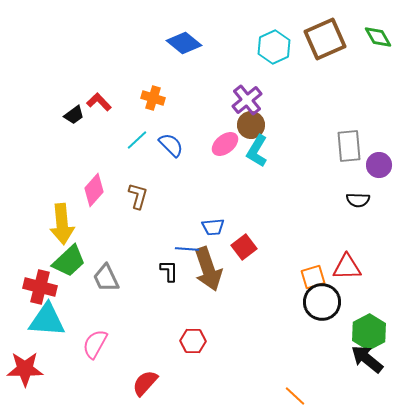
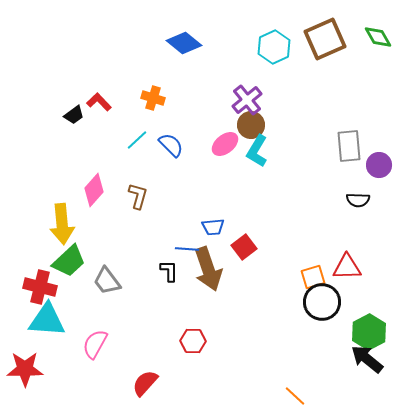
gray trapezoid: moved 1 px right, 3 px down; rotated 12 degrees counterclockwise
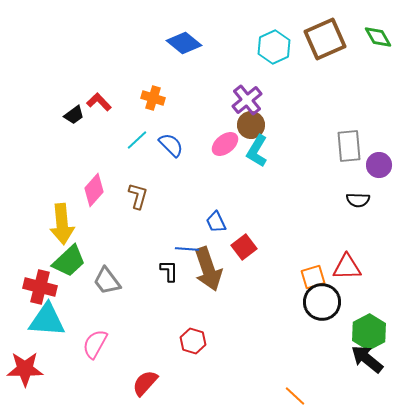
blue trapezoid: moved 3 px right, 5 px up; rotated 70 degrees clockwise
red hexagon: rotated 15 degrees clockwise
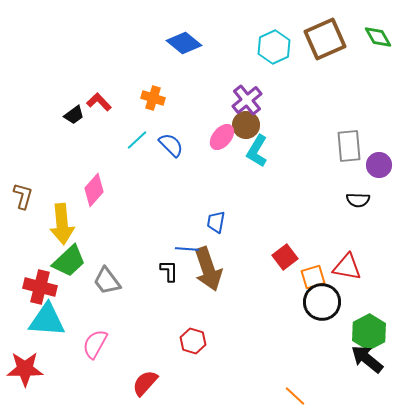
brown circle: moved 5 px left
pink ellipse: moved 3 px left, 7 px up; rotated 12 degrees counterclockwise
brown L-shape: moved 115 px left
blue trapezoid: rotated 35 degrees clockwise
red square: moved 41 px right, 10 px down
red triangle: rotated 12 degrees clockwise
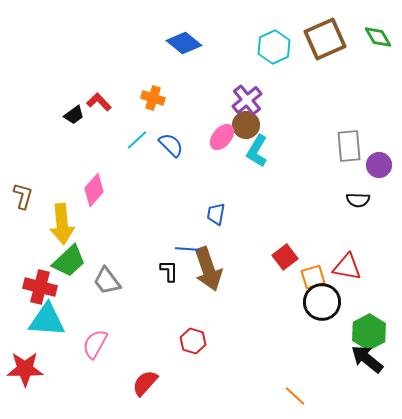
blue trapezoid: moved 8 px up
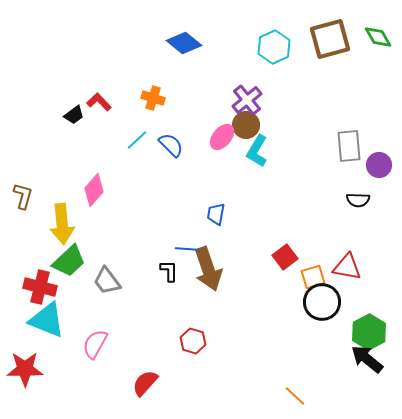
brown square: moved 5 px right; rotated 9 degrees clockwise
cyan triangle: rotated 18 degrees clockwise
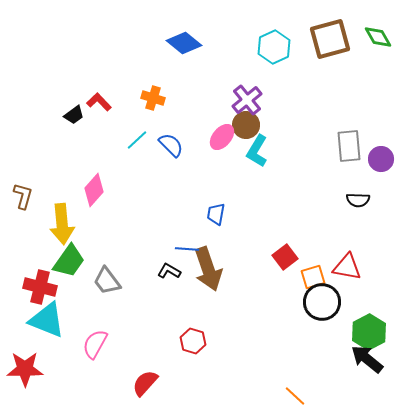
purple circle: moved 2 px right, 6 px up
green trapezoid: rotated 12 degrees counterclockwise
black L-shape: rotated 60 degrees counterclockwise
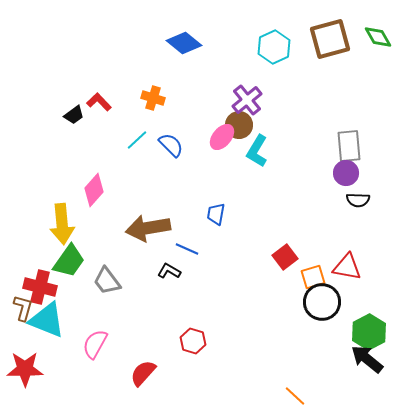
brown circle: moved 7 px left
purple circle: moved 35 px left, 14 px down
brown L-shape: moved 112 px down
blue line: rotated 20 degrees clockwise
brown arrow: moved 60 px left, 41 px up; rotated 99 degrees clockwise
red semicircle: moved 2 px left, 10 px up
